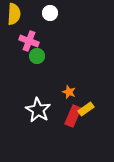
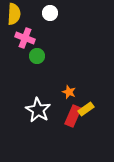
pink cross: moved 4 px left, 3 px up
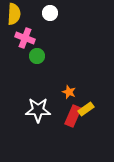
white star: rotated 30 degrees counterclockwise
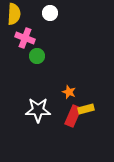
yellow rectangle: rotated 21 degrees clockwise
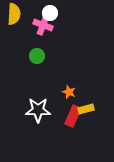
pink cross: moved 18 px right, 13 px up
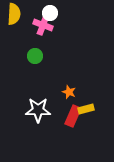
green circle: moved 2 px left
